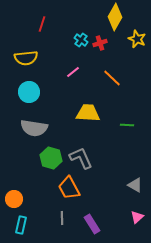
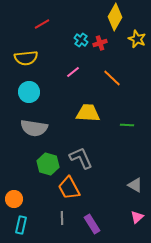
red line: rotated 42 degrees clockwise
green hexagon: moved 3 px left, 6 px down
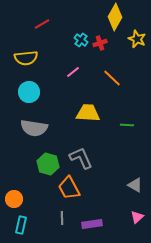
purple rectangle: rotated 66 degrees counterclockwise
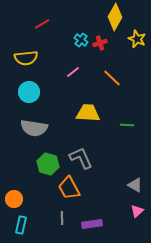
pink triangle: moved 6 px up
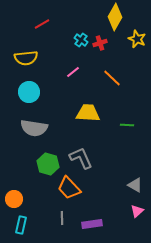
orange trapezoid: rotated 15 degrees counterclockwise
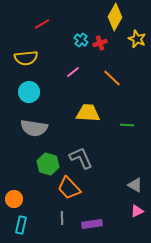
pink triangle: rotated 16 degrees clockwise
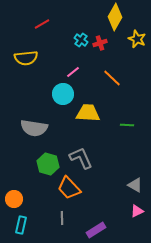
cyan circle: moved 34 px right, 2 px down
purple rectangle: moved 4 px right, 6 px down; rotated 24 degrees counterclockwise
